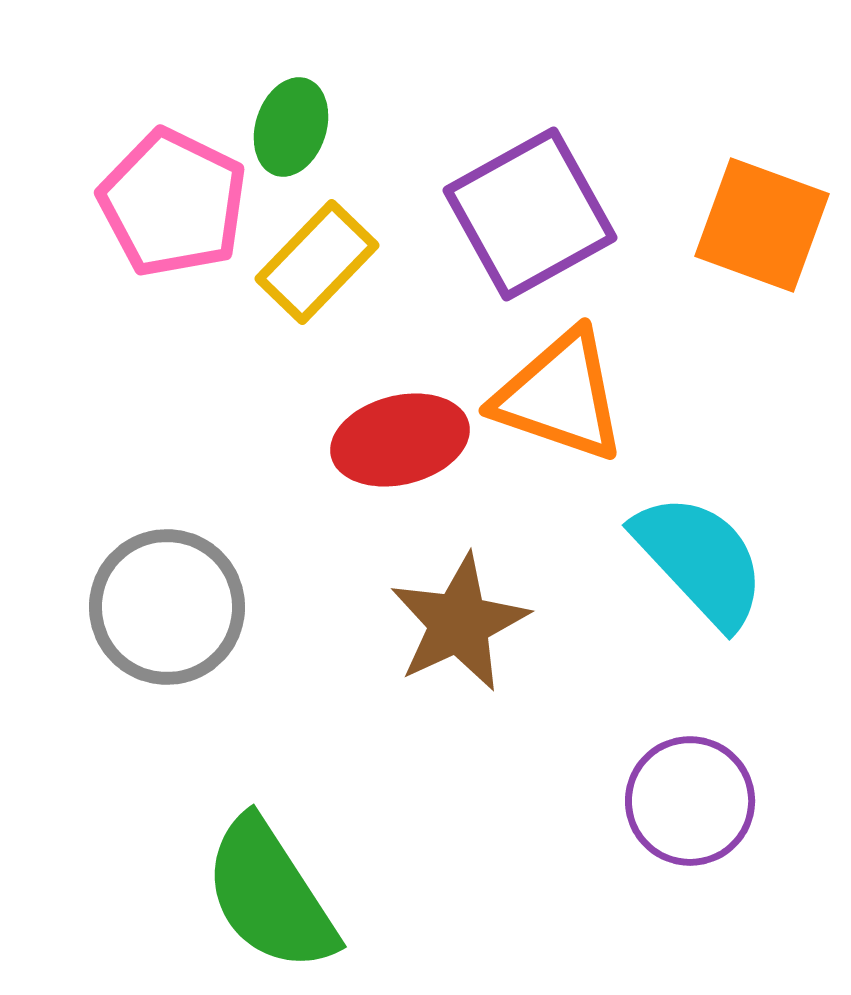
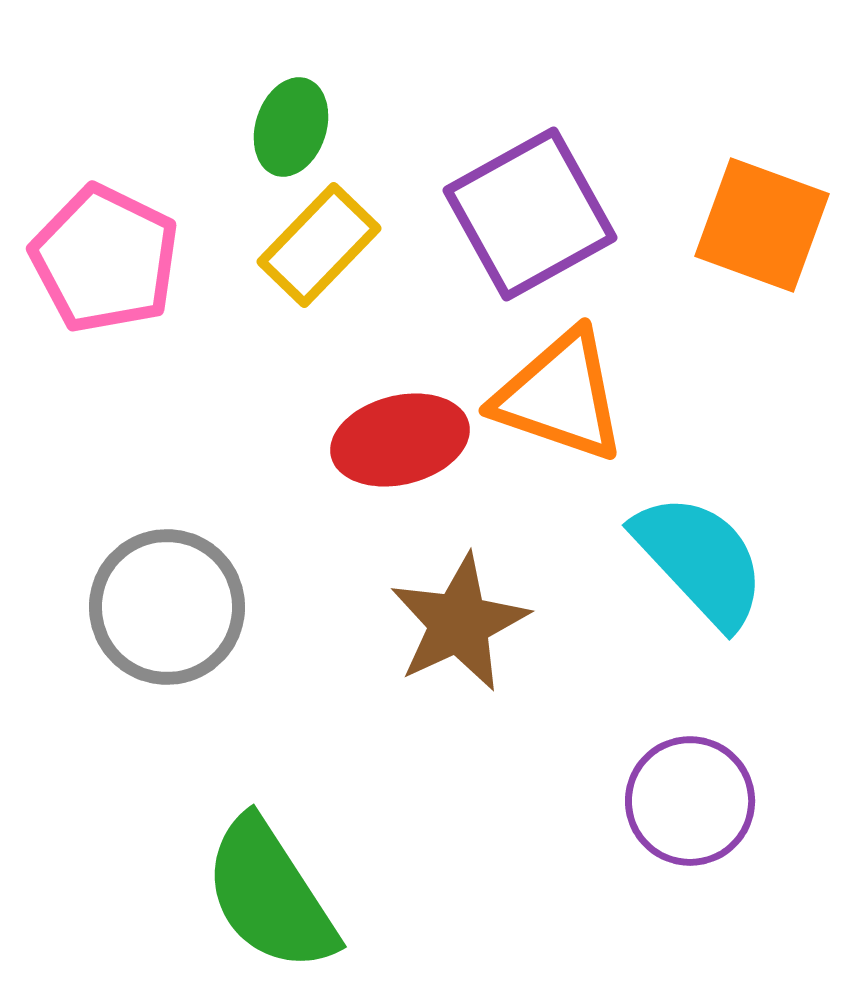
pink pentagon: moved 68 px left, 56 px down
yellow rectangle: moved 2 px right, 17 px up
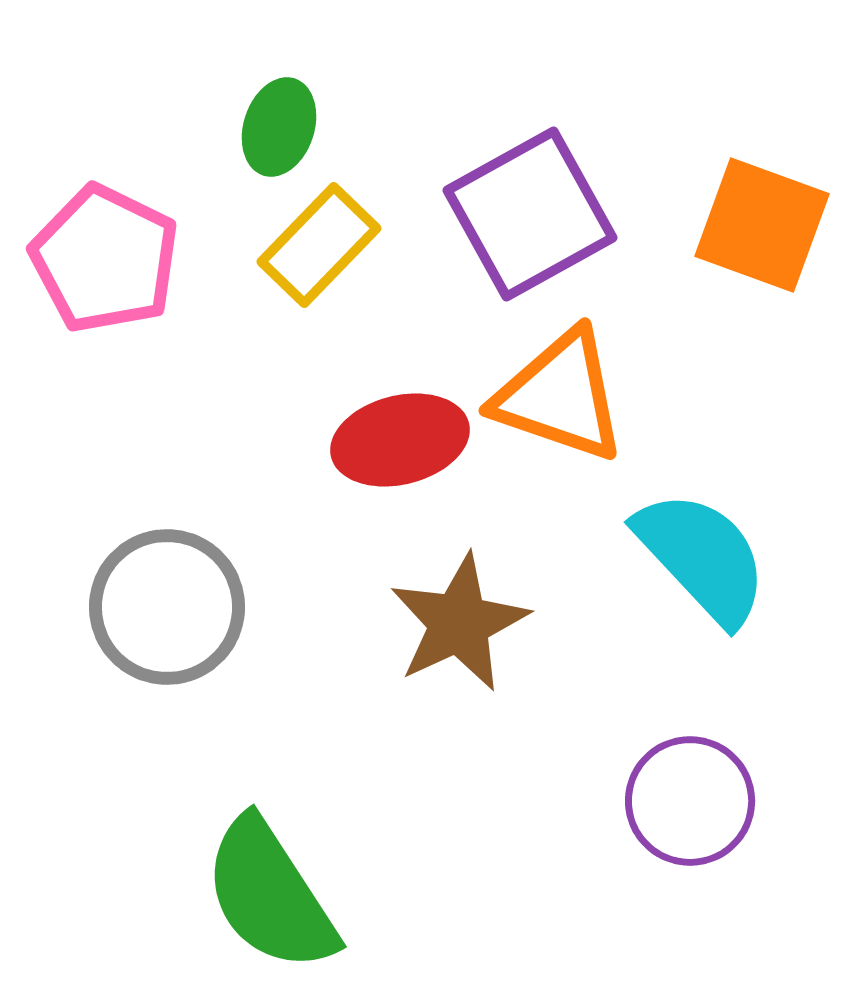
green ellipse: moved 12 px left
cyan semicircle: moved 2 px right, 3 px up
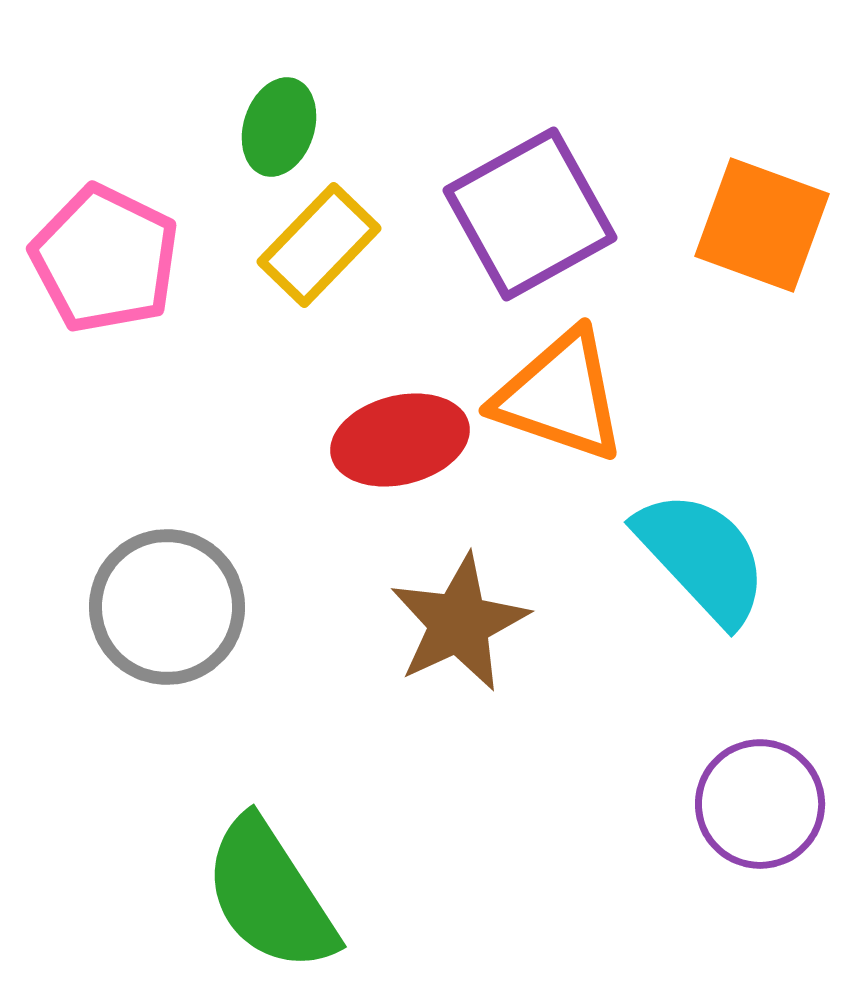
purple circle: moved 70 px right, 3 px down
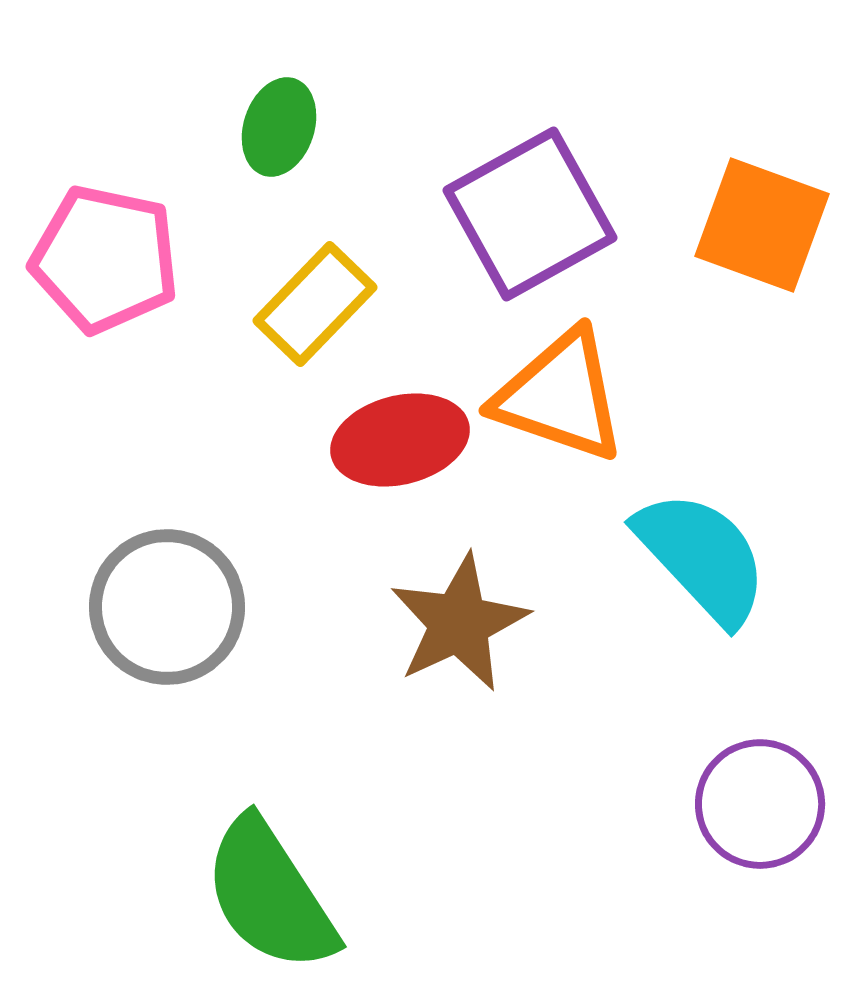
yellow rectangle: moved 4 px left, 59 px down
pink pentagon: rotated 14 degrees counterclockwise
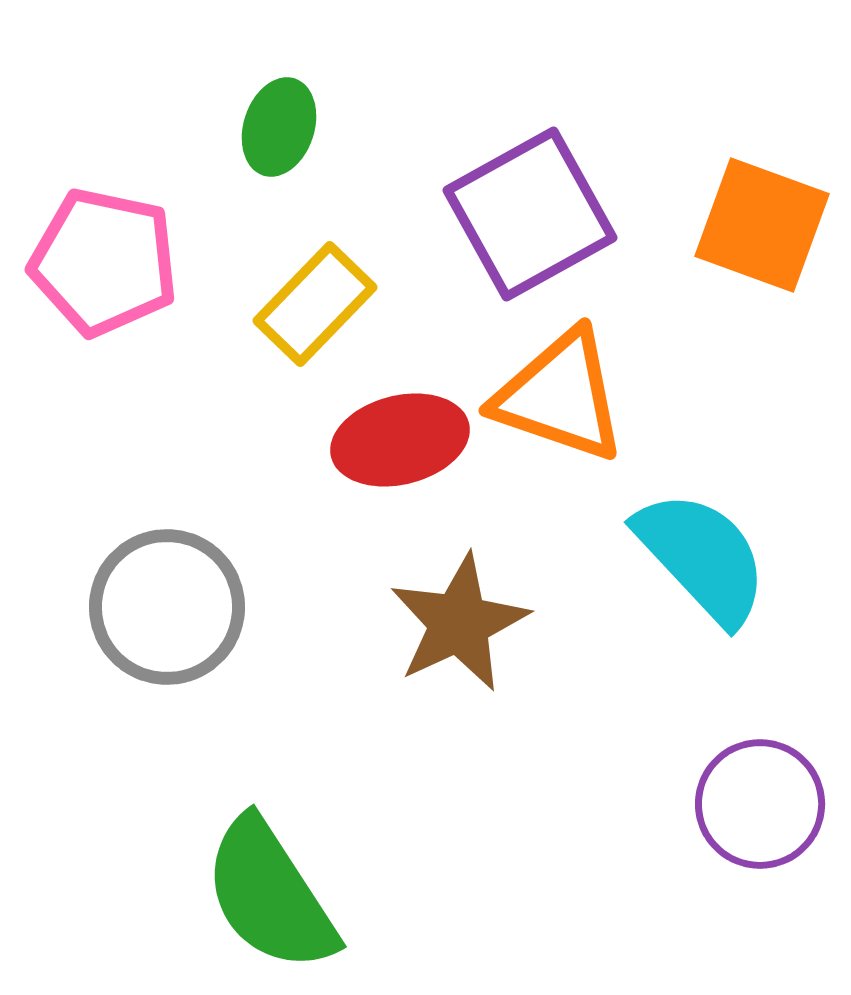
pink pentagon: moved 1 px left, 3 px down
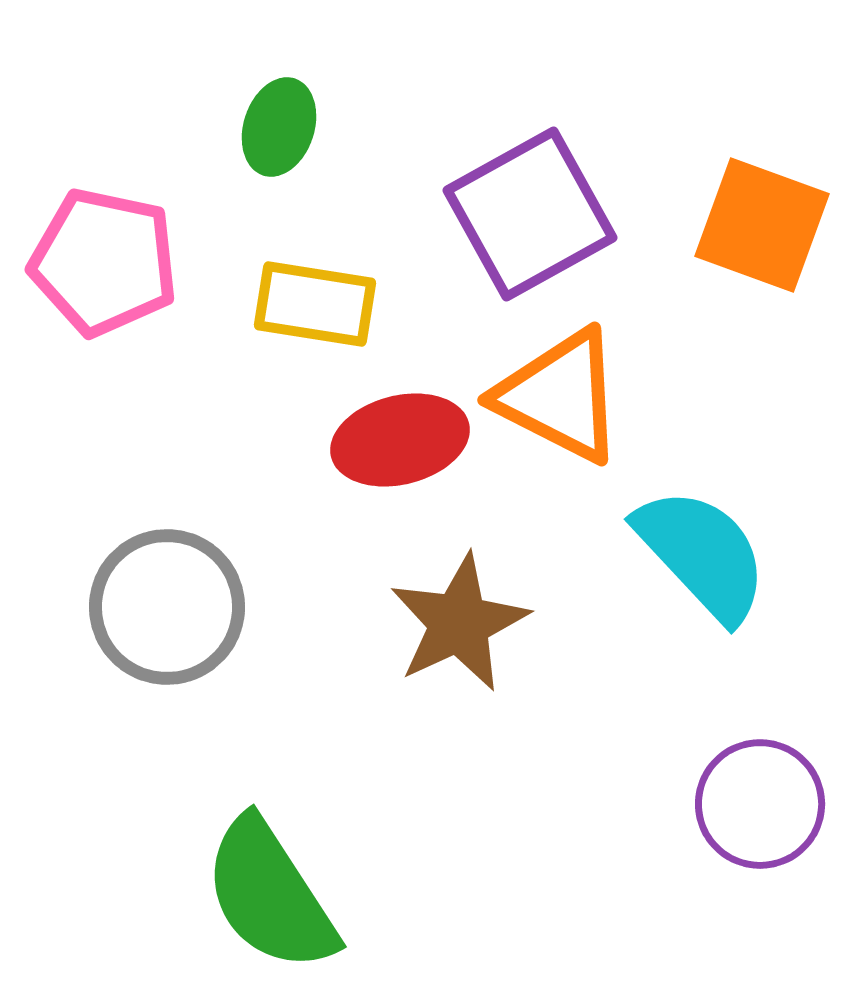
yellow rectangle: rotated 55 degrees clockwise
orange triangle: rotated 8 degrees clockwise
cyan semicircle: moved 3 px up
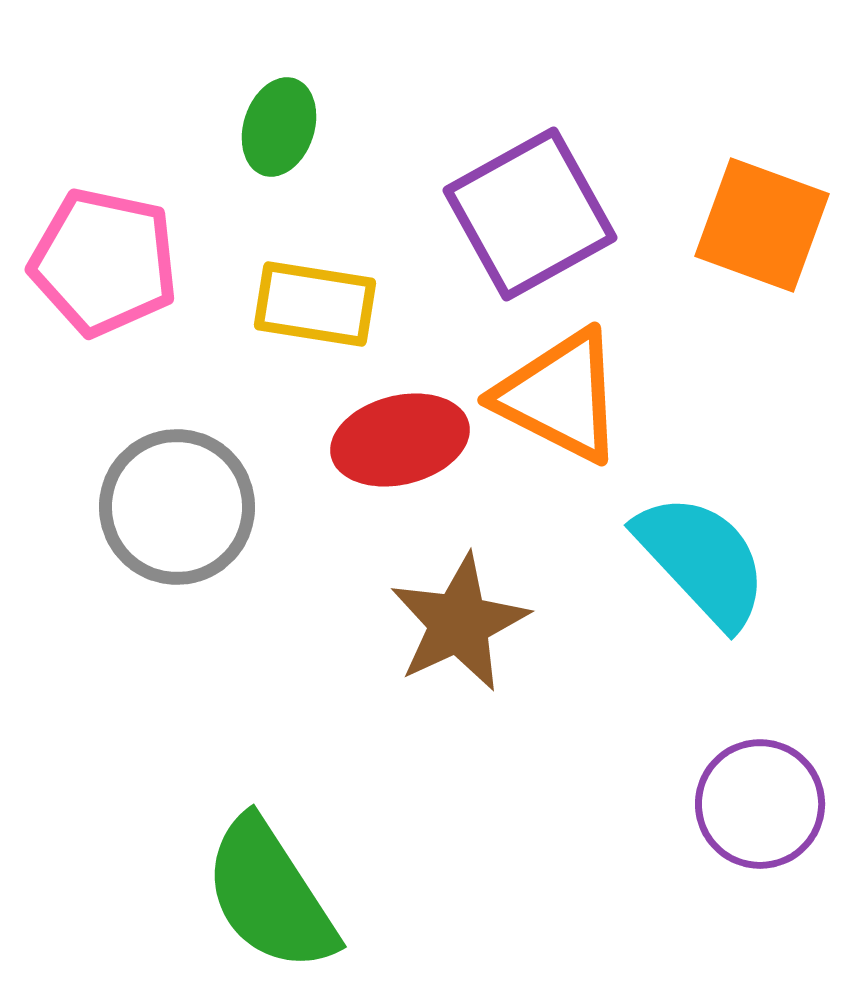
cyan semicircle: moved 6 px down
gray circle: moved 10 px right, 100 px up
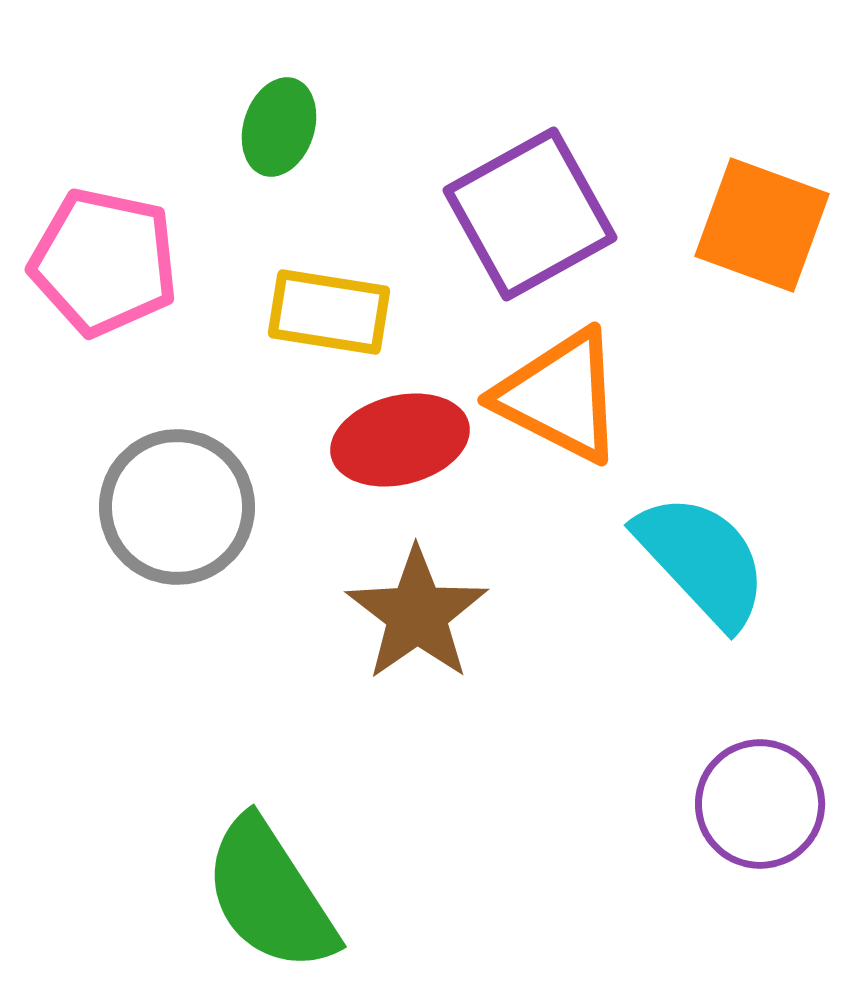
yellow rectangle: moved 14 px right, 8 px down
brown star: moved 42 px left, 9 px up; rotated 10 degrees counterclockwise
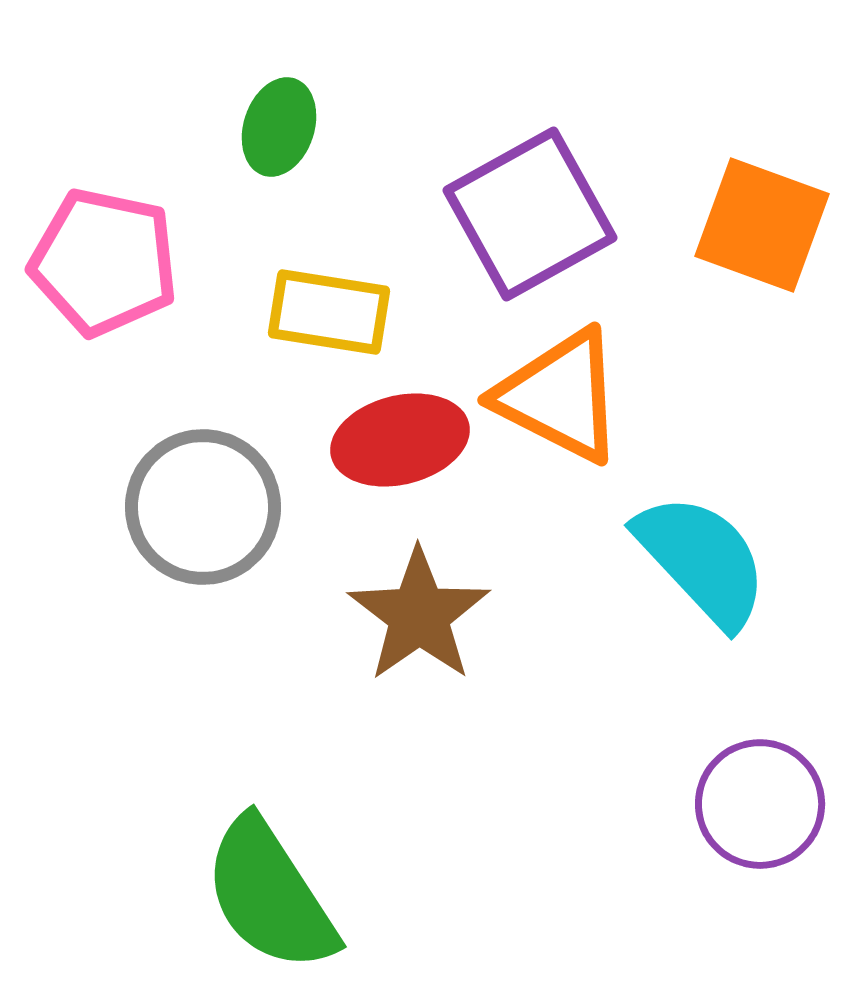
gray circle: moved 26 px right
brown star: moved 2 px right, 1 px down
